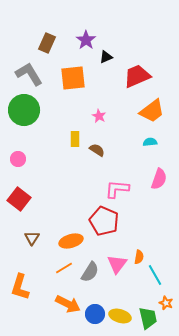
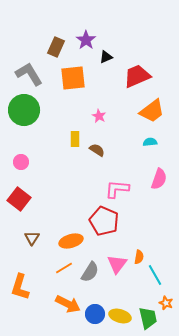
brown rectangle: moved 9 px right, 4 px down
pink circle: moved 3 px right, 3 px down
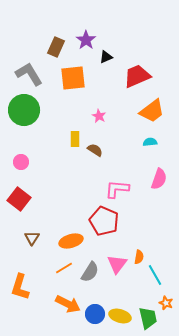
brown semicircle: moved 2 px left
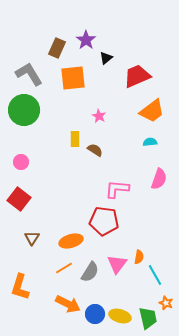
brown rectangle: moved 1 px right, 1 px down
black triangle: moved 1 px down; rotated 16 degrees counterclockwise
red pentagon: rotated 16 degrees counterclockwise
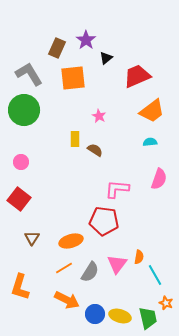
orange arrow: moved 1 px left, 4 px up
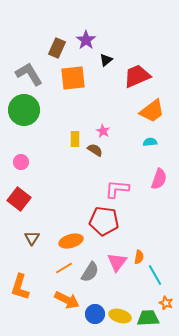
black triangle: moved 2 px down
pink star: moved 4 px right, 15 px down
pink triangle: moved 2 px up
green trapezoid: rotated 80 degrees counterclockwise
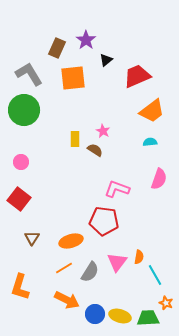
pink L-shape: rotated 15 degrees clockwise
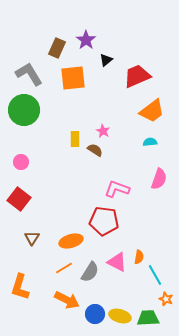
pink triangle: rotated 40 degrees counterclockwise
orange star: moved 4 px up
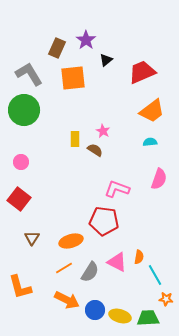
red trapezoid: moved 5 px right, 4 px up
orange L-shape: rotated 32 degrees counterclockwise
orange star: rotated 16 degrees counterclockwise
blue circle: moved 4 px up
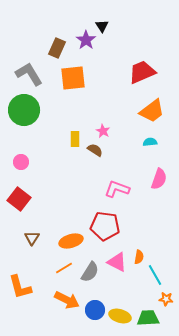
black triangle: moved 4 px left, 34 px up; rotated 24 degrees counterclockwise
red pentagon: moved 1 px right, 5 px down
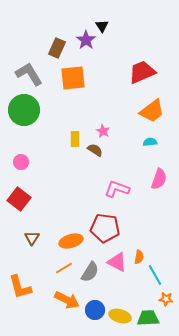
red pentagon: moved 2 px down
